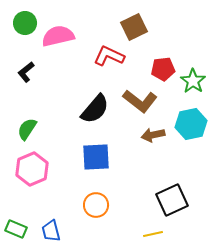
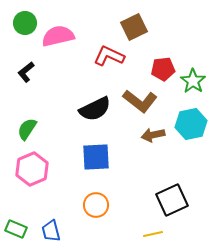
black semicircle: rotated 24 degrees clockwise
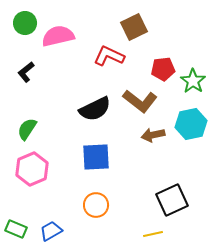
blue trapezoid: rotated 75 degrees clockwise
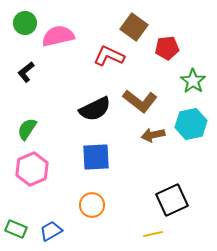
brown square: rotated 28 degrees counterclockwise
red pentagon: moved 4 px right, 21 px up
orange circle: moved 4 px left
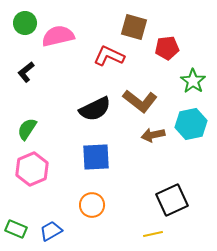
brown square: rotated 20 degrees counterclockwise
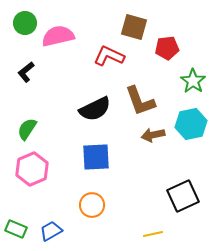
brown L-shape: rotated 32 degrees clockwise
black square: moved 11 px right, 4 px up
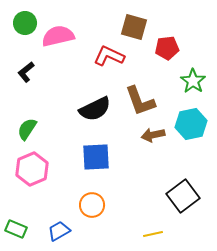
black square: rotated 12 degrees counterclockwise
blue trapezoid: moved 8 px right
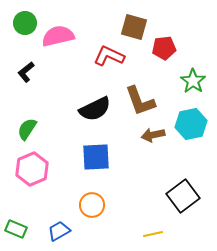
red pentagon: moved 3 px left
